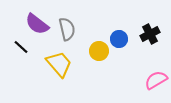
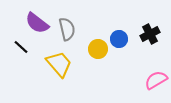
purple semicircle: moved 1 px up
yellow circle: moved 1 px left, 2 px up
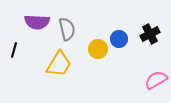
purple semicircle: moved 1 px up; rotated 35 degrees counterclockwise
black line: moved 7 px left, 3 px down; rotated 63 degrees clockwise
yellow trapezoid: rotated 72 degrees clockwise
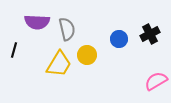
yellow circle: moved 11 px left, 6 px down
pink semicircle: moved 1 px down
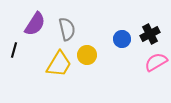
purple semicircle: moved 2 px left, 2 px down; rotated 60 degrees counterclockwise
blue circle: moved 3 px right
pink semicircle: moved 19 px up
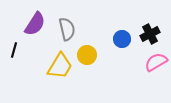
yellow trapezoid: moved 1 px right, 2 px down
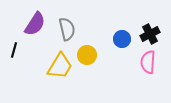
pink semicircle: moved 8 px left; rotated 55 degrees counterclockwise
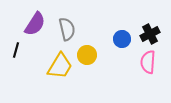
black line: moved 2 px right
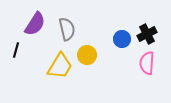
black cross: moved 3 px left
pink semicircle: moved 1 px left, 1 px down
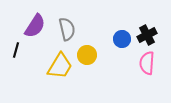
purple semicircle: moved 2 px down
black cross: moved 1 px down
